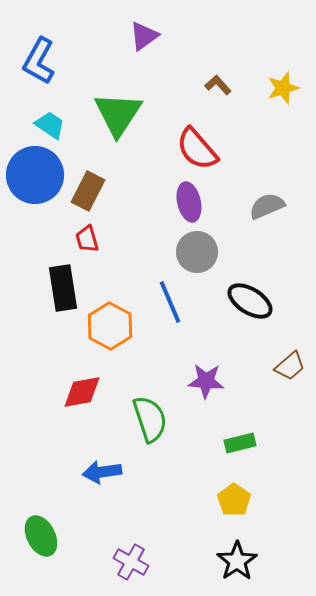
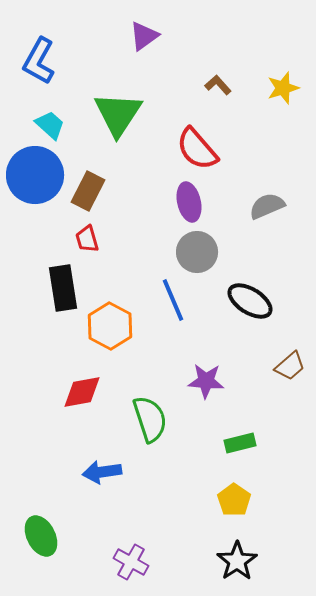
cyan trapezoid: rotated 8 degrees clockwise
blue line: moved 3 px right, 2 px up
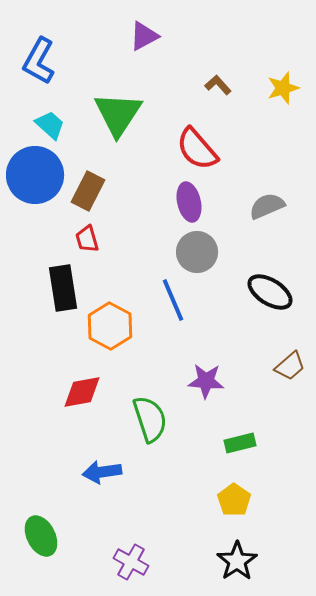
purple triangle: rotated 8 degrees clockwise
black ellipse: moved 20 px right, 9 px up
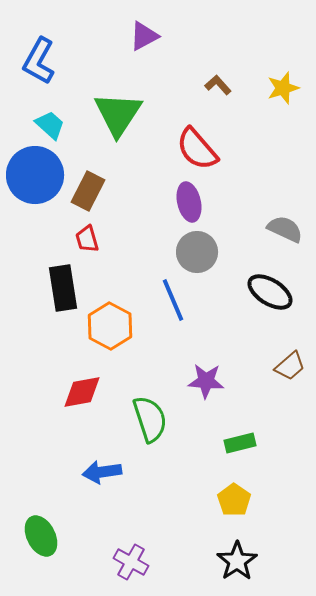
gray semicircle: moved 18 px right, 23 px down; rotated 48 degrees clockwise
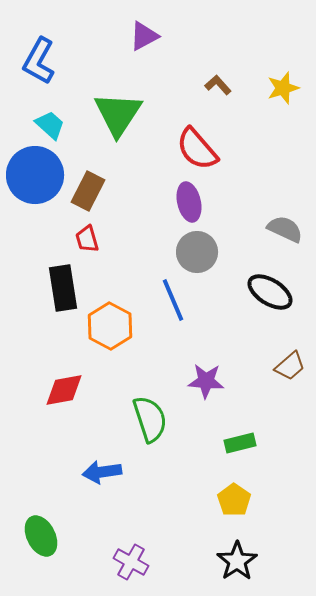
red diamond: moved 18 px left, 2 px up
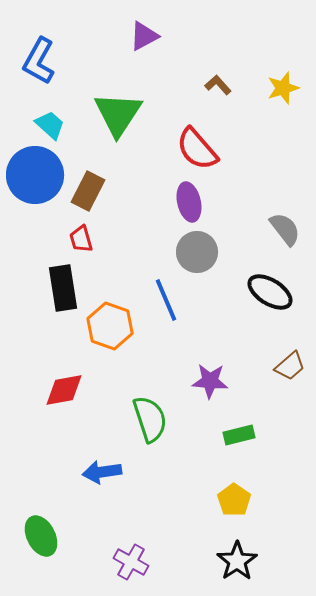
gray semicircle: rotated 27 degrees clockwise
red trapezoid: moved 6 px left
blue line: moved 7 px left
orange hexagon: rotated 9 degrees counterclockwise
purple star: moved 4 px right
green rectangle: moved 1 px left, 8 px up
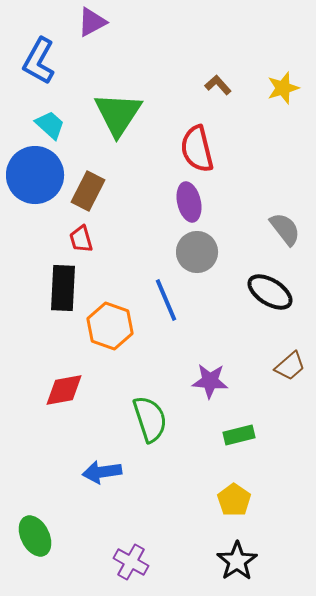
purple triangle: moved 52 px left, 14 px up
red semicircle: rotated 27 degrees clockwise
black rectangle: rotated 12 degrees clockwise
green ellipse: moved 6 px left
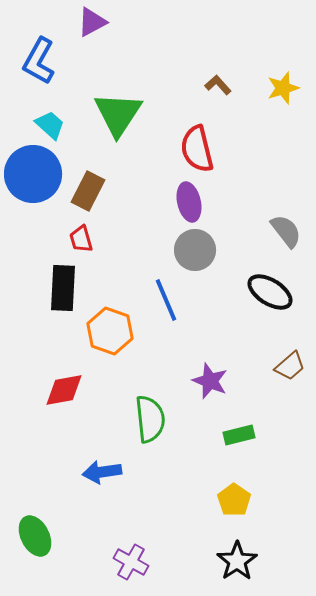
blue circle: moved 2 px left, 1 px up
gray semicircle: moved 1 px right, 2 px down
gray circle: moved 2 px left, 2 px up
orange hexagon: moved 5 px down
purple star: rotated 18 degrees clockwise
green semicircle: rotated 12 degrees clockwise
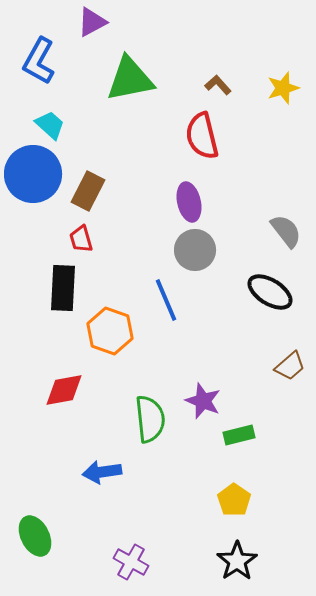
green triangle: moved 12 px right, 35 px up; rotated 46 degrees clockwise
red semicircle: moved 5 px right, 13 px up
purple star: moved 7 px left, 20 px down
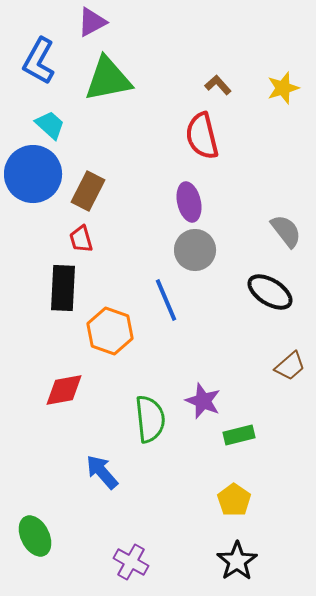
green triangle: moved 22 px left
blue arrow: rotated 57 degrees clockwise
